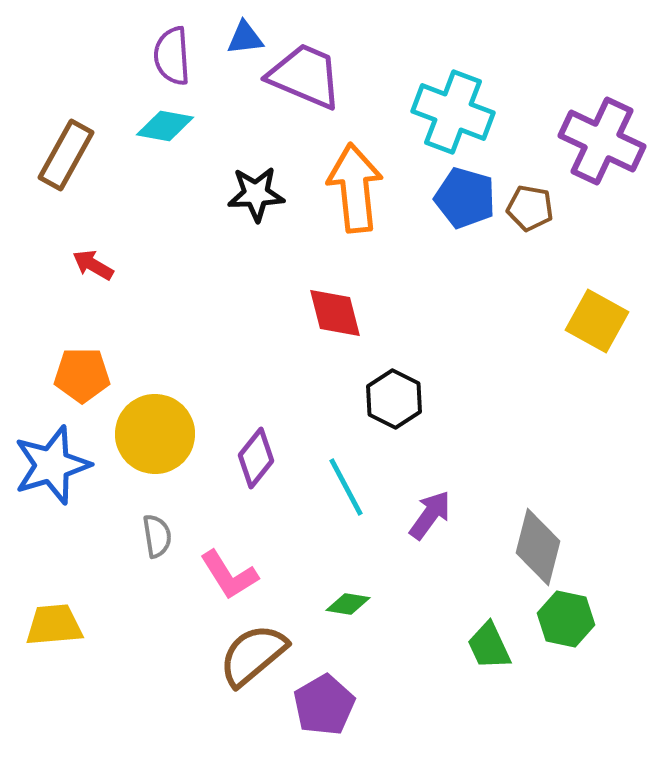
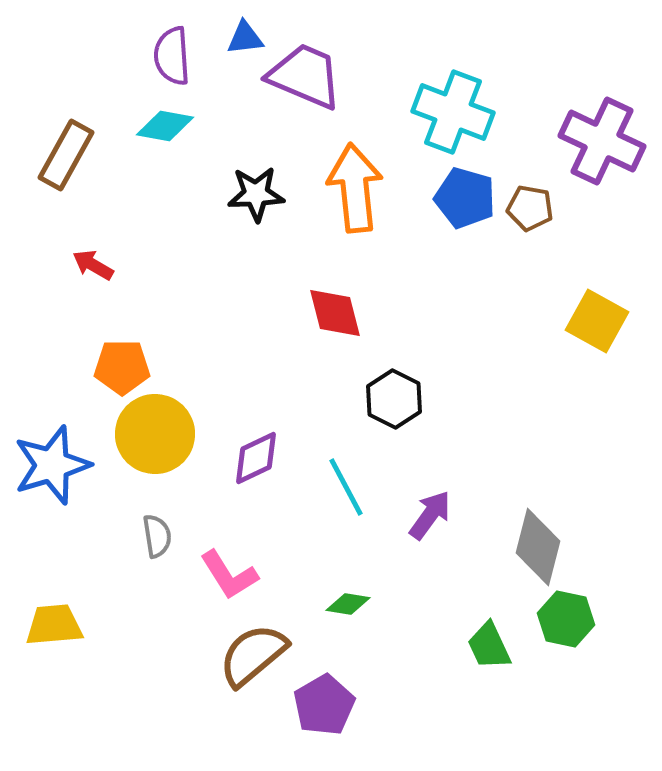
orange pentagon: moved 40 px right, 8 px up
purple diamond: rotated 26 degrees clockwise
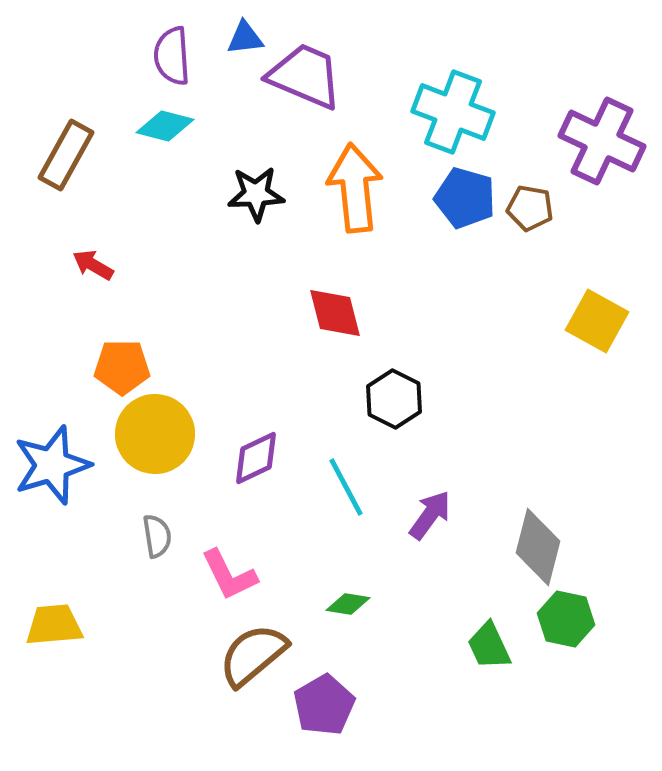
cyan diamond: rotated 4 degrees clockwise
pink L-shape: rotated 6 degrees clockwise
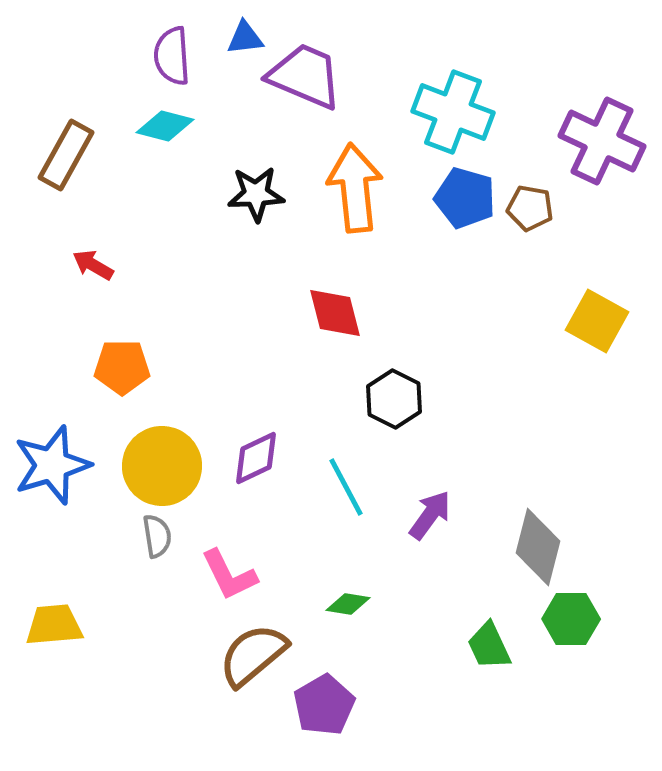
yellow circle: moved 7 px right, 32 px down
green hexagon: moved 5 px right; rotated 12 degrees counterclockwise
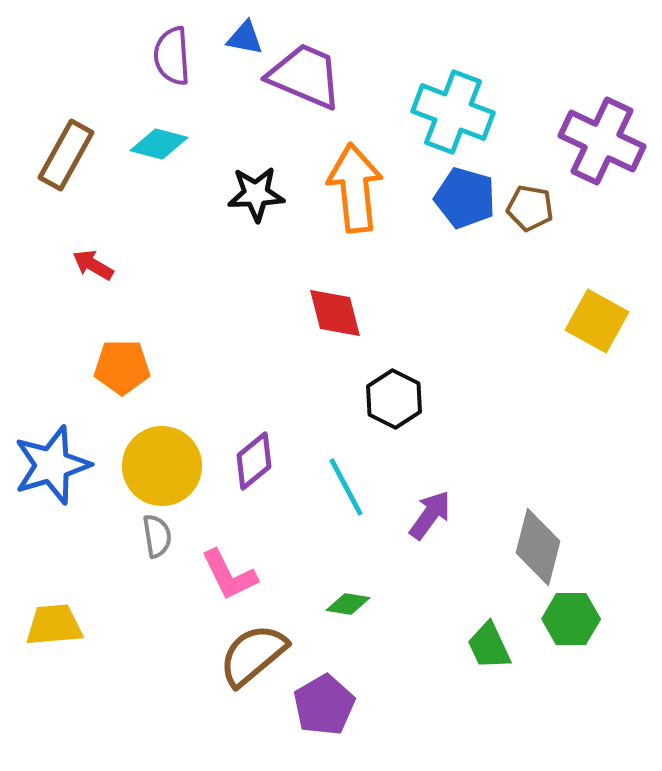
blue triangle: rotated 18 degrees clockwise
cyan diamond: moved 6 px left, 18 px down
purple diamond: moved 2 px left, 3 px down; rotated 14 degrees counterclockwise
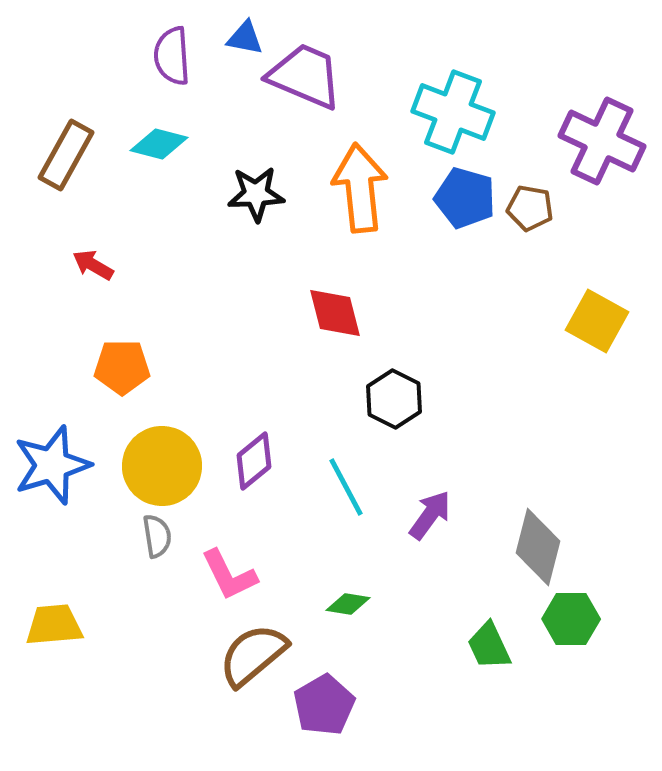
orange arrow: moved 5 px right
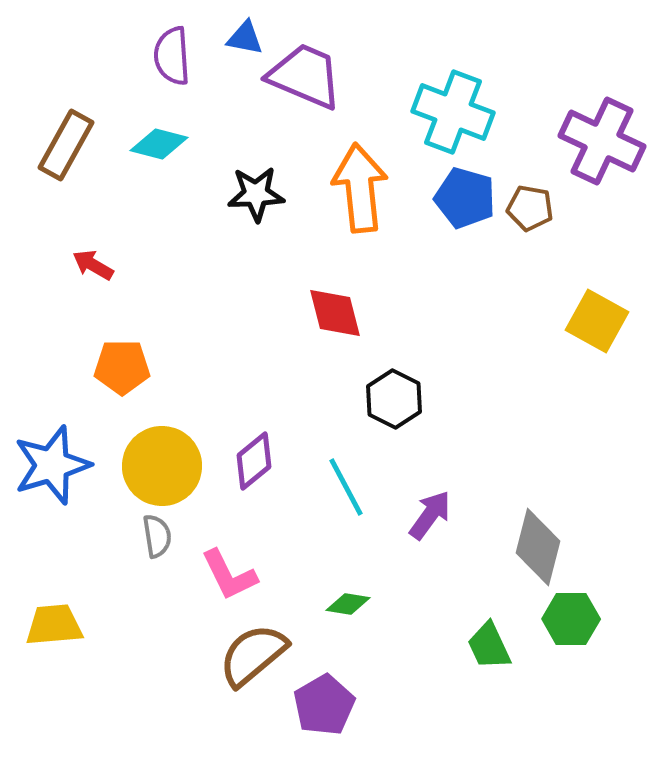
brown rectangle: moved 10 px up
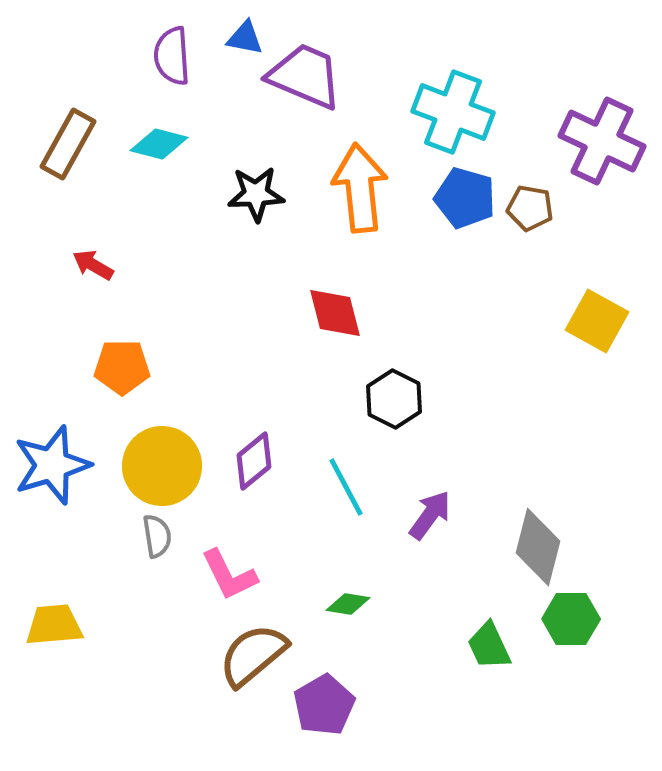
brown rectangle: moved 2 px right, 1 px up
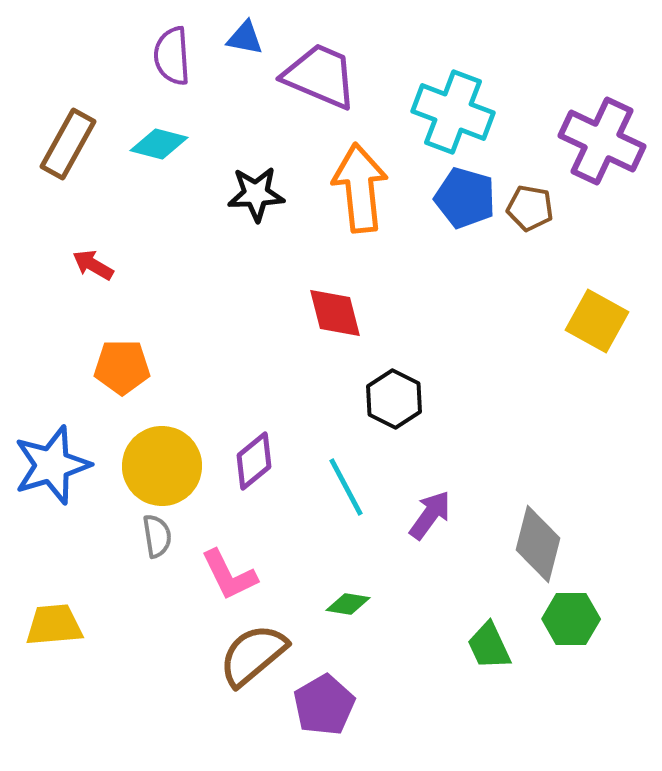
purple trapezoid: moved 15 px right
gray diamond: moved 3 px up
